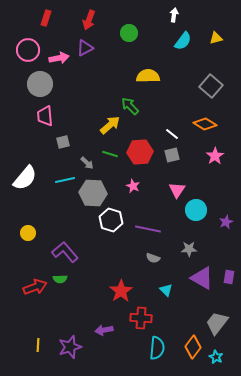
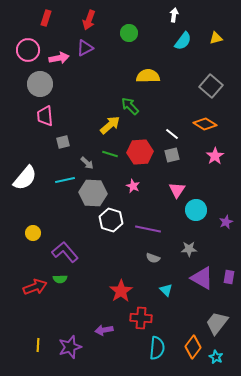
yellow circle at (28, 233): moved 5 px right
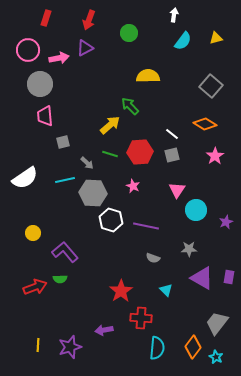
white semicircle at (25, 178): rotated 16 degrees clockwise
purple line at (148, 229): moved 2 px left, 3 px up
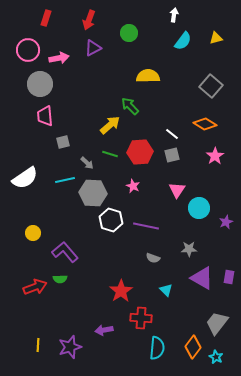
purple triangle at (85, 48): moved 8 px right
cyan circle at (196, 210): moved 3 px right, 2 px up
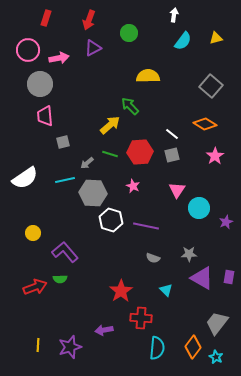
gray arrow at (87, 163): rotated 96 degrees clockwise
gray star at (189, 249): moved 5 px down
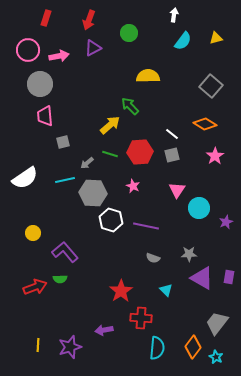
pink arrow at (59, 58): moved 2 px up
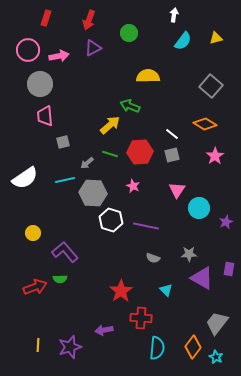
green arrow at (130, 106): rotated 24 degrees counterclockwise
purple rectangle at (229, 277): moved 8 px up
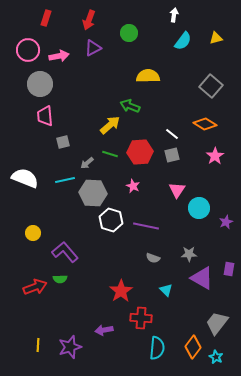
white semicircle at (25, 178): rotated 124 degrees counterclockwise
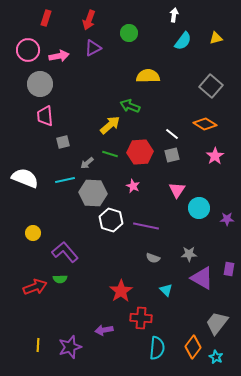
purple star at (226, 222): moved 1 px right, 3 px up; rotated 24 degrees clockwise
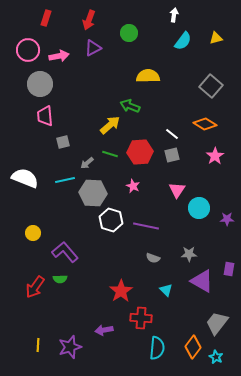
purple triangle at (202, 278): moved 3 px down
red arrow at (35, 287): rotated 145 degrees clockwise
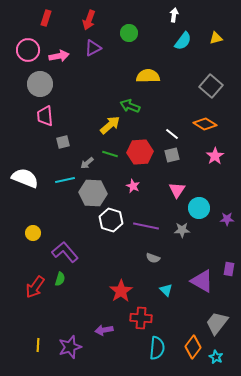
gray star at (189, 254): moved 7 px left, 24 px up
green semicircle at (60, 279): rotated 72 degrees counterclockwise
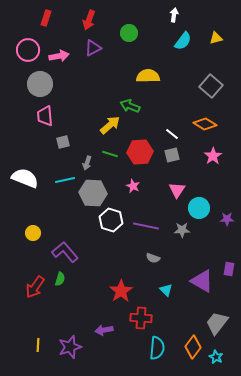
pink star at (215, 156): moved 2 px left
gray arrow at (87, 163): rotated 32 degrees counterclockwise
